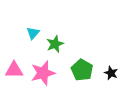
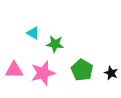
cyan triangle: rotated 40 degrees counterclockwise
green star: rotated 30 degrees clockwise
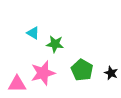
pink triangle: moved 3 px right, 14 px down
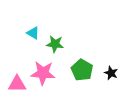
pink star: rotated 20 degrees clockwise
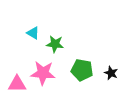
green pentagon: rotated 20 degrees counterclockwise
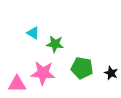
green pentagon: moved 2 px up
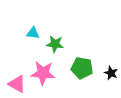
cyan triangle: rotated 24 degrees counterclockwise
pink triangle: rotated 30 degrees clockwise
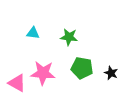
green star: moved 14 px right, 7 px up
pink triangle: moved 1 px up
